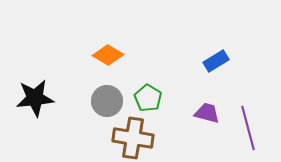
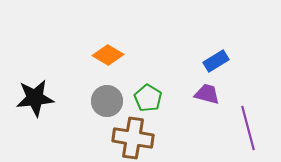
purple trapezoid: moved 19 px up
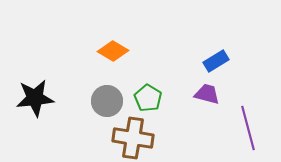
orange diamond: moved 5 px right, 4 px up
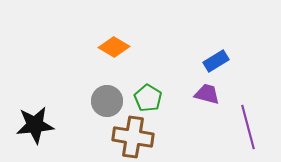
orange diamond: moved 1 px right, 4 px up
black star: moved 27 px down
purple line: moved 1 px up
brown cross: moved 1 px up
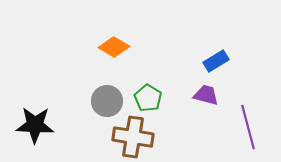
purple trapezoid: moved 1 px left, 1 px down
black star: rotated 9 degrees clockwise
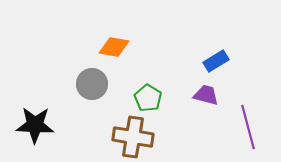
orange diamond: rotated 20 degrees counterclockwise
gray circle: moved 15 px left, 17 px up
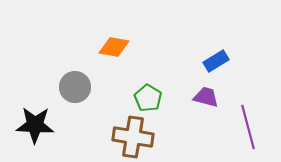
gray circle: moved 17 px left, 3 px down
purple trapezoid: moved 2 px down
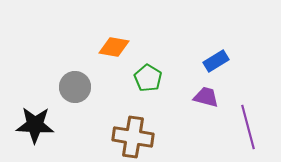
green pentagon: moved 20 px up
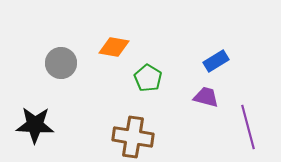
gray circle: moved 14 px left, 24 px up
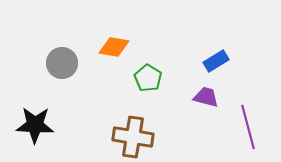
gray circle: moved 1 px right
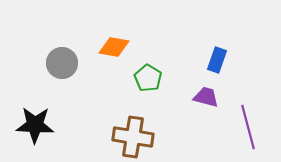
blue rectangle: moved 1 px right, 1 px up; rotated 40 degrees counterclockwise
